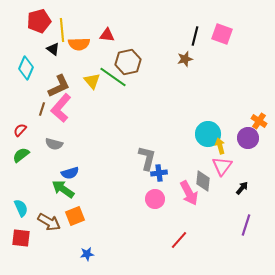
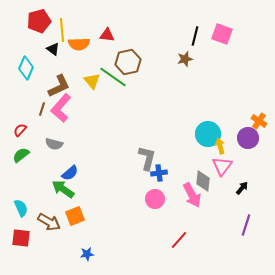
blue semicircle: rotated 24 degrees counterclockwise
pink arrow: moved 3 px right, 2 px down
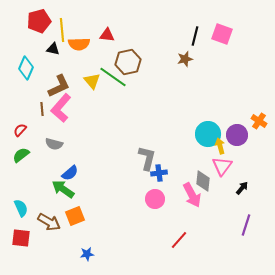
black triangle: rotated 24 degrees counterclockwise
brown line: rotated 24 degrees counterclockwise
purple circle: moved 11 px left, 3 px up
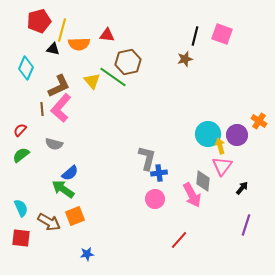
yellow line: rotated 20 degrees clockwise
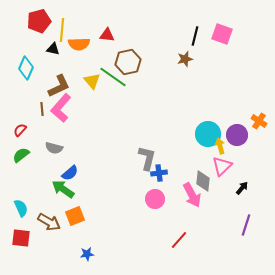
yellow line: rotated 10 degrees counterclockwise
gray semicircle: moved 4 px down
pink triangle: rotated 10 degrees clockwise
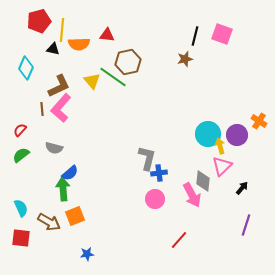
green arrow: rotated 50 degrees clockwise
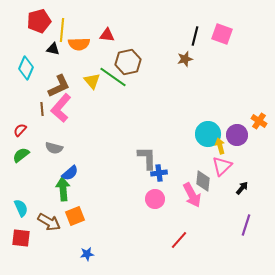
gray L-shape: rotated 15 degrees counterclockwise
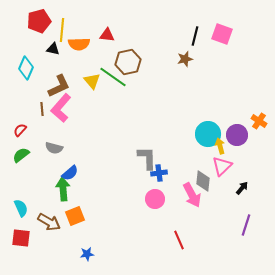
red line: rotated 66 degrees counterclockwise
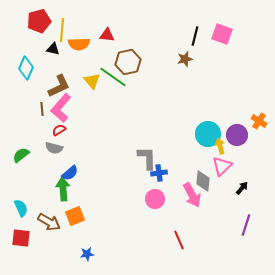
red semicircle: moved 39 px right; rotated 16 degrees clockwise
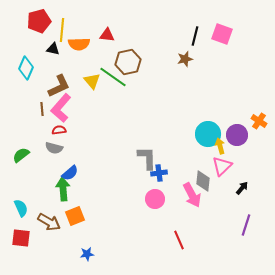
red semicircle: rotated 24 degrees clockwise
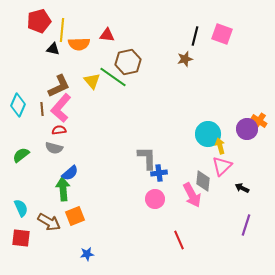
cyan diamond: moved 8 px left, 37 px down
purple circle: moved 10 px right, 6 px up
black arrow: rotated 104 degrees counterclockwise
